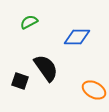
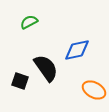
blue diamond: moved 13 px down; rotated 12 degrees counterclockwise
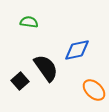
green semicircle: rotated 36 degrees clockwise
black square: rotated 30 degrees clockwise
orange ellipse: rotated 15 degrees clockwise
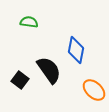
blue diamond: moved 1 px left; rotated 68 degrees counterclockwise
black semicircle: moved 3 px right, 2 px down
black square: moved 1 px up; rotated 12 degrees counterclockwise
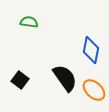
blue diamond: moved 15 px right
black semicircle: moved 16 px right, 8 px down
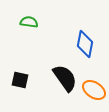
blue diamond: moved 6 px left, 6 px up
black square: rotated 24 degrees counterclockwise
orange ellipse: rotated 10 degrees counterclockwise
